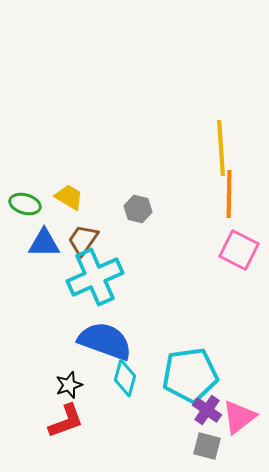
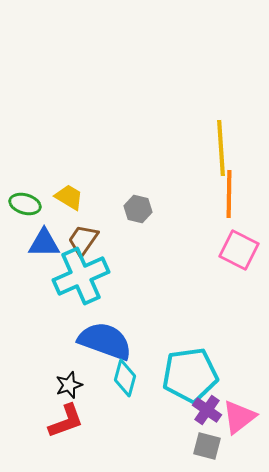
cyan cross: moved 14 px left, 1 px up
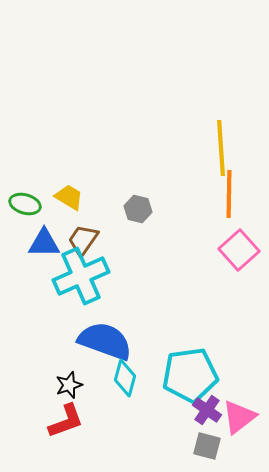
pink square: rotated 21 degrees clockwise
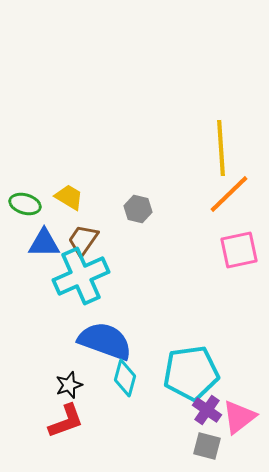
orange line: rotated 45 degrees clockwise
pink square: rotated 30 degrees clockwise
cyan pentagon: moved 1 px right, 2 px up
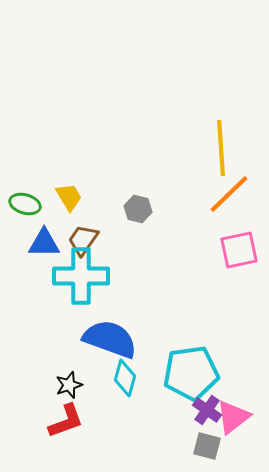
yellow trapezoid: rotated 28 degrees clockwise
cyan cross: rotated 24 degrees clockwise
blue semicircle: moved 5 px right, 2 px up
pink triangle: moved 6 px left
